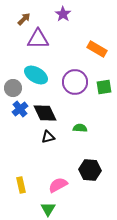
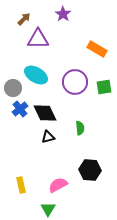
green semicircle: rotated 80 degrees clockwise
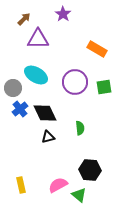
green triangle: moved 31 px right, 14 px up; rotated 21 degrees counterclockwise
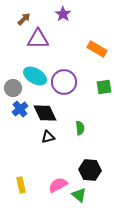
cyan ellipse: moved 1 px left, 1 px down
purple circle: moved 11 px left
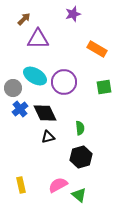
purple star: moved 10 px right; rotated 21 degrees clockwise
black hexagon: moved 9 px left, 13 px up; rotated 20 degrees counterclockwise
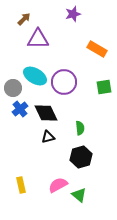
black diamond: moved 1 px right
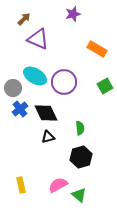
purple triangle: rotated 25 degrees clockwise
green square: moved 1 px right, 1 px up; rotated 21 degrees counterclockwise
